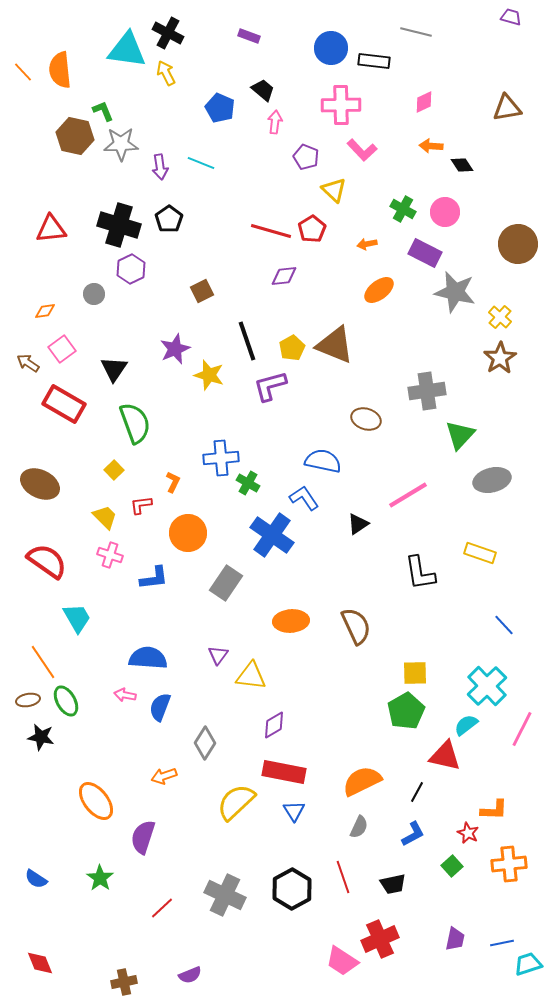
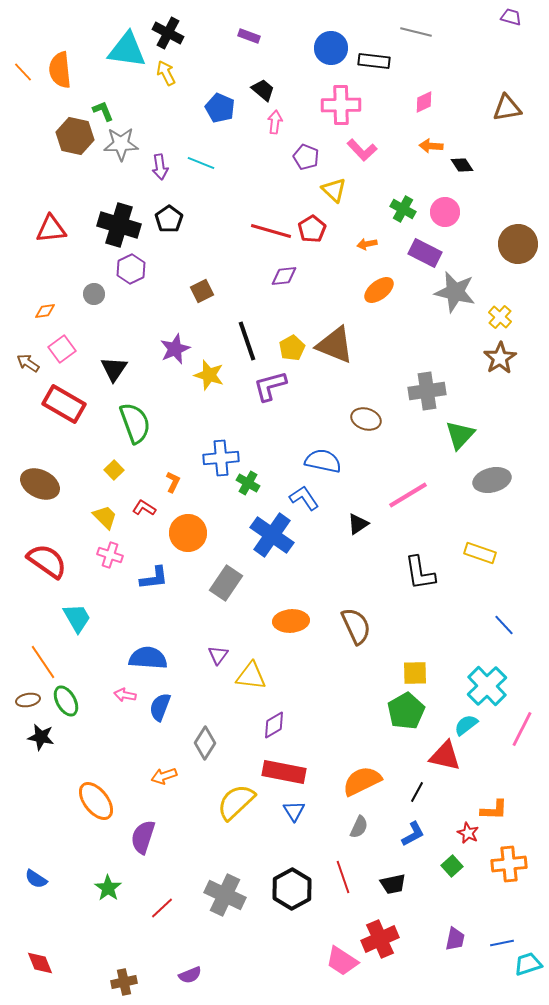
red L-shape at (141, 505): moved 3 px right, 3 px down; rotated 40 degrees clockwise
green star at (100, 878): moved 8 px right, 10 px down
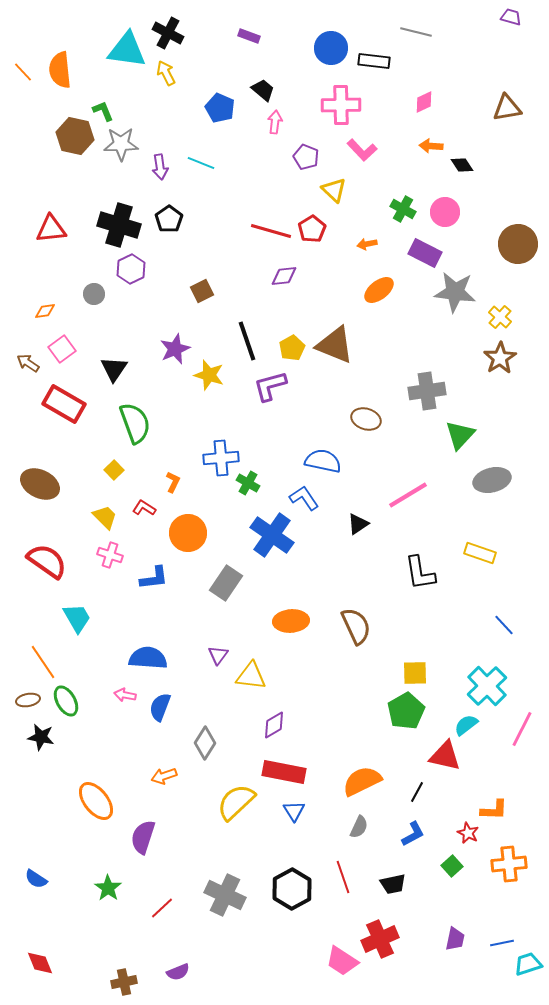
gray star at (455, 292): rotated 6 degrees counterclockwise
purple semicircle at (190, 975): moved 12 px left, 3 px up
